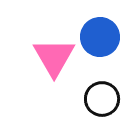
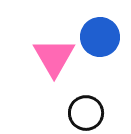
black circle: moved 16 px left, 14 px down
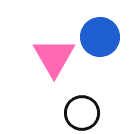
black circle: moved 4 px left
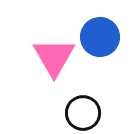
black circle: moved 1 px right
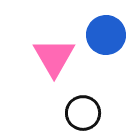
blue circle: moved 6 px right, 2 px up
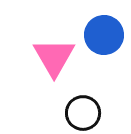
blue circle: moved 2 px left
